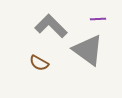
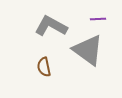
gray L-shape: rotated 16 degrees counterclockwise
brown semicircle: moved 5 px right, 4 px down; rotated 48 degrees clockwise
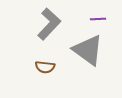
gray L-shape: moved 2 px left, 2 px up; rotated 104 degrees clockwise
brown semicircle: moved 1 px right; rotated 72 degrees counterclockwise
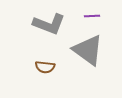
purple line: moved 6 px left, 3 px up
gray L-shape: rotated 68 degrees clockwise
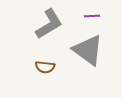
gray L-shape: rotated 52 degrees counterclockwise
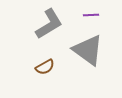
purple line: moved 1 px left, 1 px up
brown semicircle: rotated 36 degrees counterclockwise
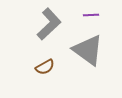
gray L-shape: rotated 12 degrees counterclockwise
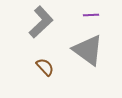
gray L-shape: moved 8 px left, 2 px up
brown semicircle: rotated 102 degrees counterclockwise
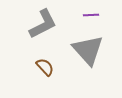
gray L-shape: moved 2 px right, 2 px down; rotated 16 degrees clockwise
gray triangle: rotated 12 degrees clockwise
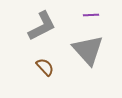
gray L-shape: moved 1 px left, 2 px down
